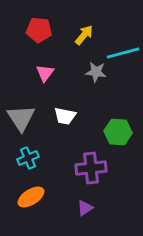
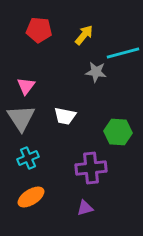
pink triangle: moved 19 px left, 13 px down
purple triangle: rotated 18 degrees clockwise
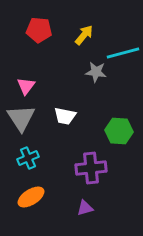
green hexagon: moved 1 px right, 1 px up
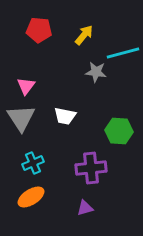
cyan cross: moved 5 px right, 5 px down
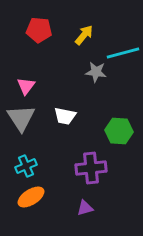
cyan cross: moved 7 px left, 3 px down
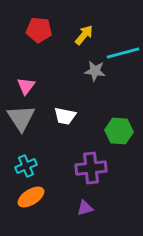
gray star: moved 1 px left, 1 px up
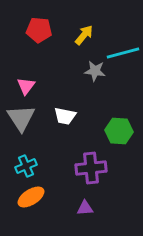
purple triangle: rotated 12 degrees clockwise
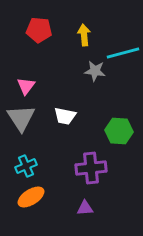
yellow arrow: rotated 45 degrees counterclockwise
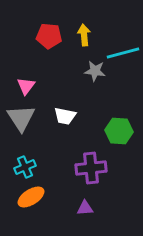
red pentagon: moved 10 px right, 6 px down
cyan cross: moved 1 px left, 1 px down
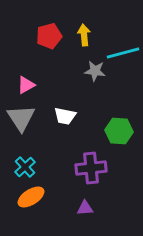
red pentagon: rotated 20 degrees counterclockwise
pink triangle: moved 1 px up; rotated 24 degrees clockwise
cyan cross: rotated 20 degrees counterclockwise
